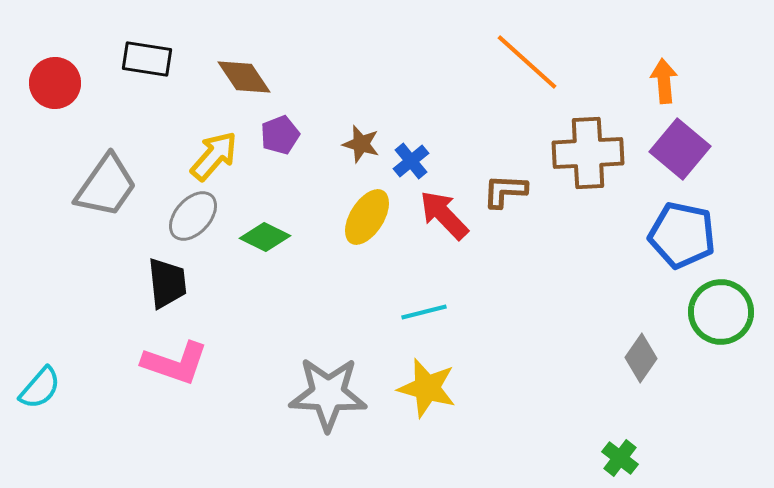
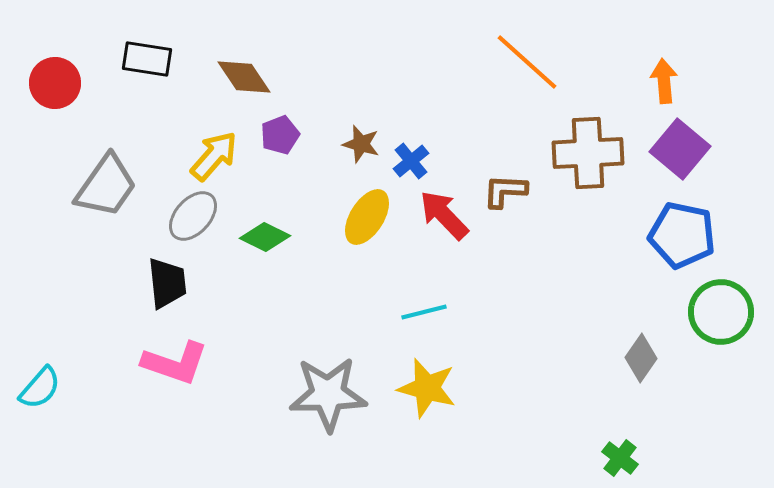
gray star: rotated 4 degrees counterclockwise
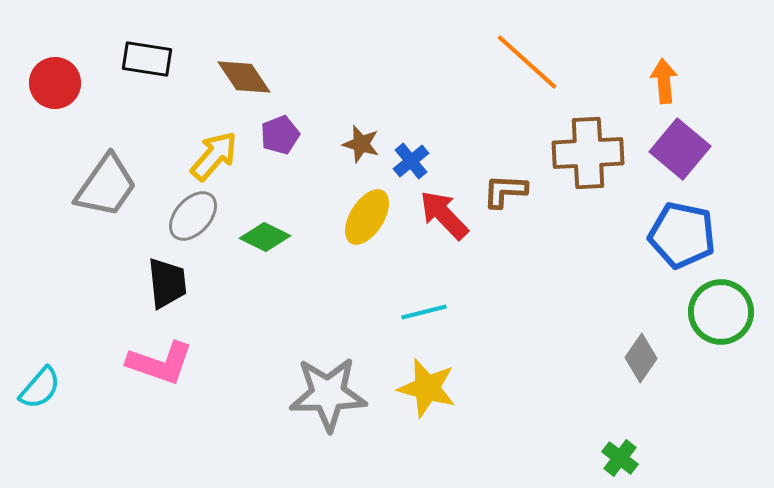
pink L-shape: moved 15 px left
